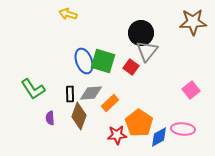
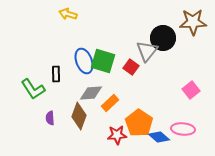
black circle: moved 22 px right, 5 px down
black rectangle: moved 14 px left, 20 px up
blue diamond: rotated 70 degrees clockwise
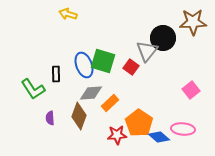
blue ellipse: moved 4 px down
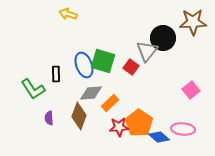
purple semicircle: moved 1 px left
red star: moved 2 px right, 8 px up
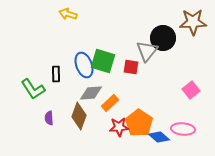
red square: rotated 28 degrees counterclockwise
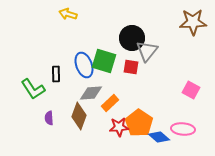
black circle: moved 31 px left
green square: moved 1 px right
pink square: rotated 24 degrees counterclockwise
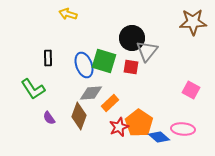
black rectangle: moved 8 px left, 16 px up
purple semicircle: rotated 32 degrees counterclockwise
red star: rotated 18 degrees counterclockwise
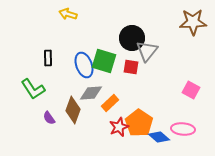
brown diamond: moved 6 px left, 6 px up
